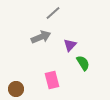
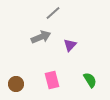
green semicircle: moved 7 px right, 17 px down
brown circle: moved 5 px up
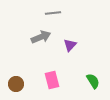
gray line: rotated 35 degrees clockwise
green semicircle: moved 3 px right, 1 px down
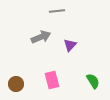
gray line: moved 4 px right, 2 px up
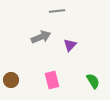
brown circle: moved 5 px left, 4 px up
